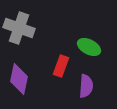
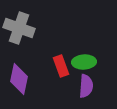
green ellipse: moved 5 px left, 15 px down; rotated 30 degrees counterclockwise
red rectangle: rotated 40 degrees counterclockwise
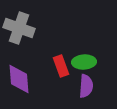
purple diamond: rotated 16 degrees counterclockwise
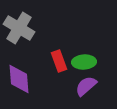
gray cross: rotated 12 degrees clockwise
red rectangle: moved 2 px left, 5 px up
purple semicircle: rotated 135 degrees counterclockwise
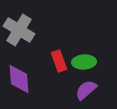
gray cross: moved 2 px down
purple semicircle: moved 4 px down
